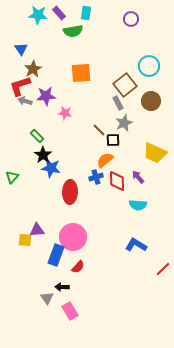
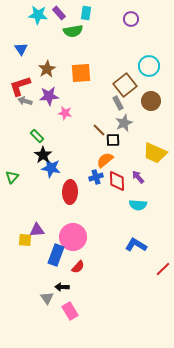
brown star: moved 14 px right
purple star: moved 3 px right
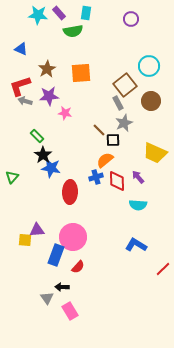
blue triangle: rotated 32 degrees counterclockwise
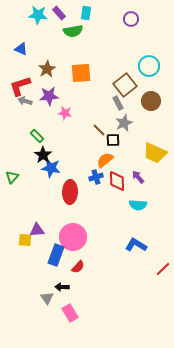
pink rectangle: moved 2 px down
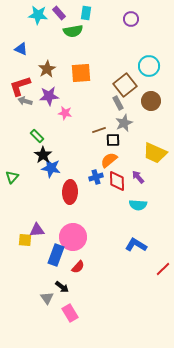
brown line: rotated 64 degrees counterclockwise
orange semicircle: moved 4 px right
black arrow: rotated 144 degrees counterclockwise
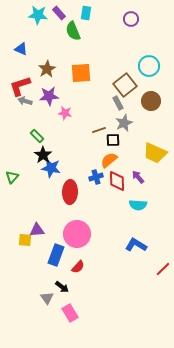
green semicircle: rotated 78 degrees clockwise
pink circle: moved 4 px right, 3 px up
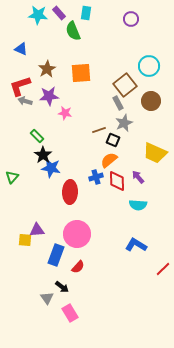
black square: rotated 24 degrees clockwise
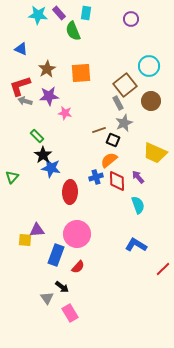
cyan semicircle: rotated 114 degrees counterclockwise
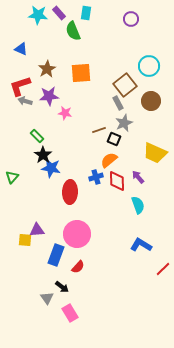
black square: moved 1 px right, 1 px up
blue L-shape: moved 5 px right
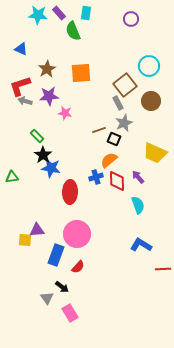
green triangle: rotated 40 degrees clockwise
red line: rotated 42 degrees clockwise
